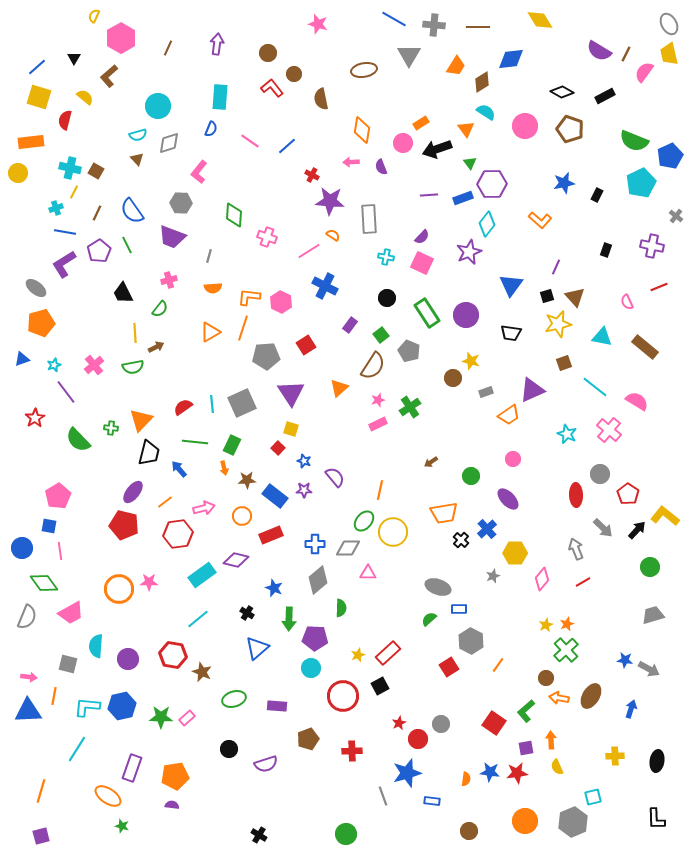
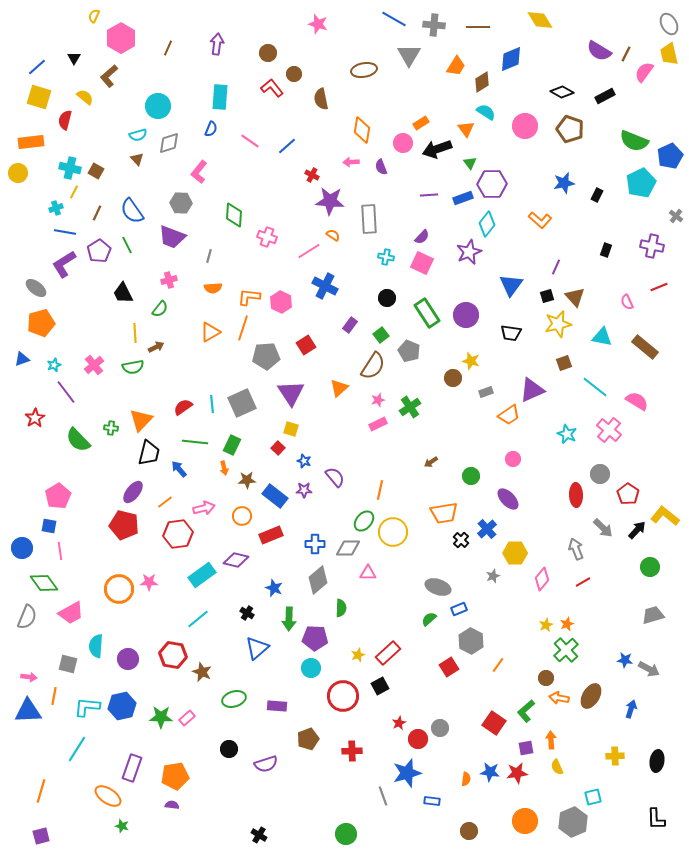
blue diamond at (511, 59): rotated 16 degrees counterclockwise
blue rectangle at (459, 609): rotated 21 degrees counterclockwise
gray circle at (441, 724): moved 1 px left, 4 px down
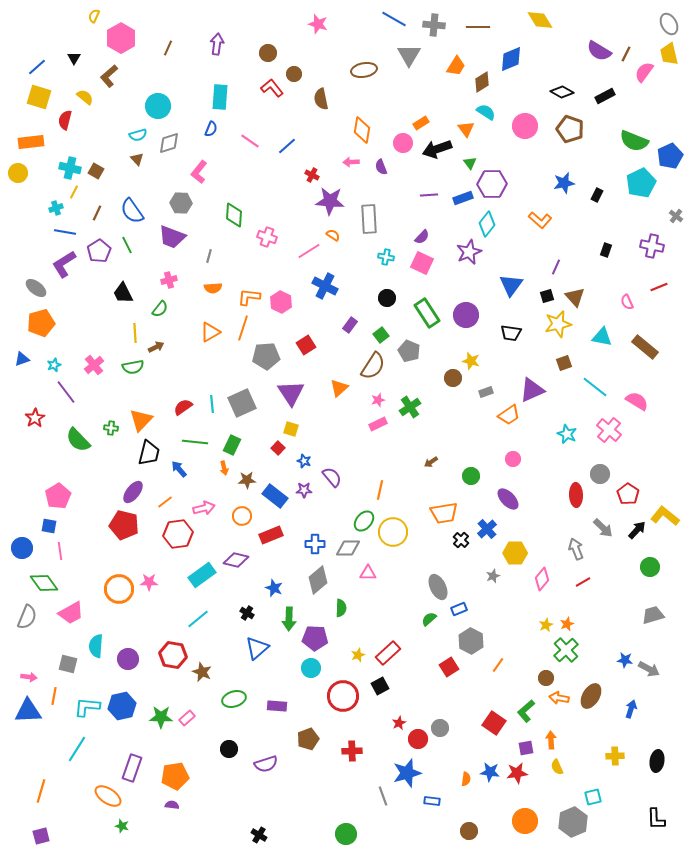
purple semicircle at (335, 477): moved 3 px left
gray ellipse at (438, 587): rotated 45 degrees clockwise
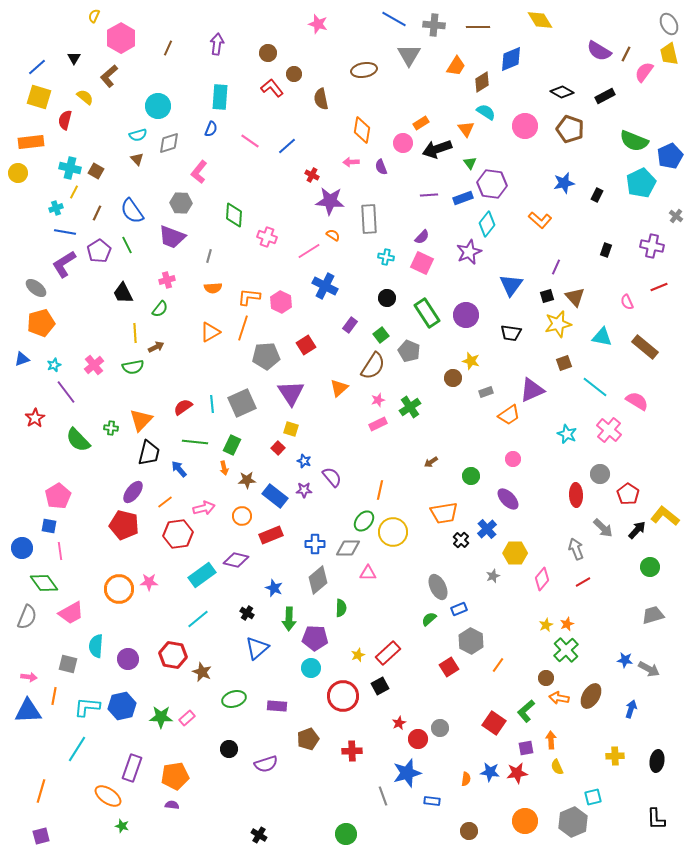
purple hexagon at (492, 184): rotated 8 degrees clockwise
pink cross at (169, 280): moved 2 px left
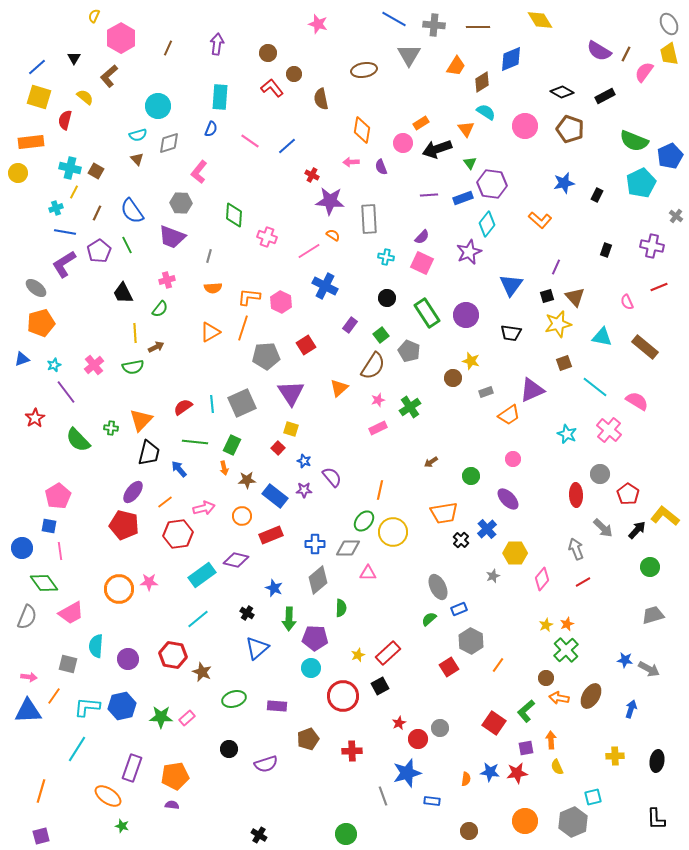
pink rectangle at (378, 424): moved 4 px down
orange line at (54, 696): rotated 24 degrees clockwise
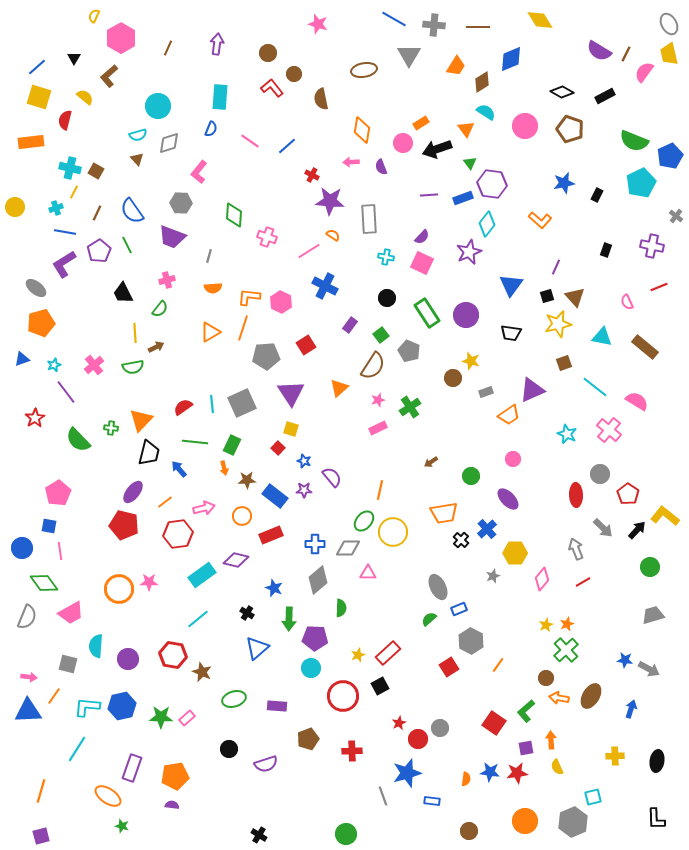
yellow circle at (18, 173): moved 3 px left, 34 px down
pink pentagon at (58, 496): moved 3 px up
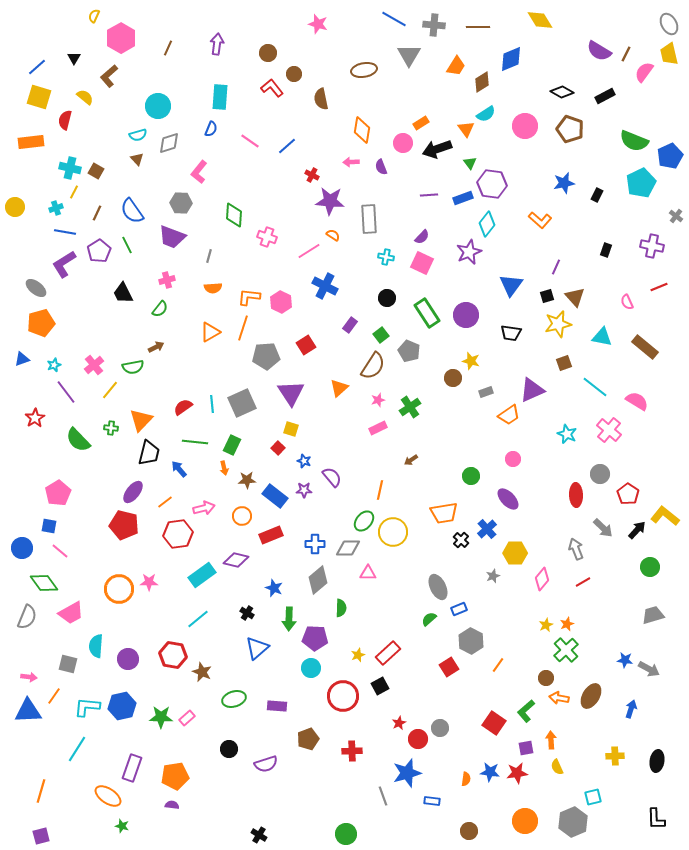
cyan semicircle at (486, 112): moved 2 px down; rotated 114 degrees clockwise
yellow line at (135, 333): moved 25 px left, 57 px down; rotated 42 degrees clockwise
brown arrow at (431, 462): moved 20 px left, 2 px up
pink line at (60, 551): rotated 42 degrees counterclockwise
